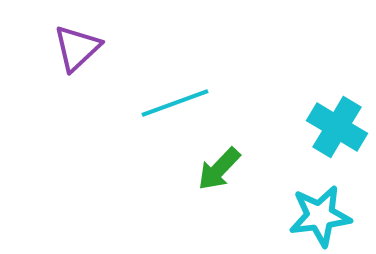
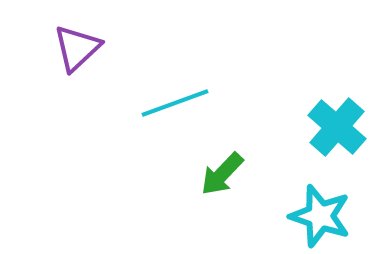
cyan cross: rotated 10 degrees clockwise
green arrow: moved 3 px right, 5 px down
cyan star: rotated 26 degrees clockwise
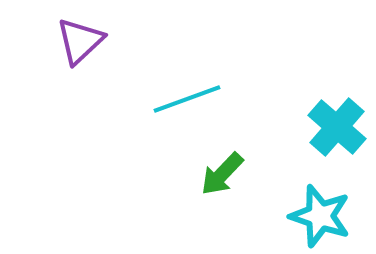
purple triangle: moved 3 px right, 7 px up
cyan line: moved 12 px right, 4 px up
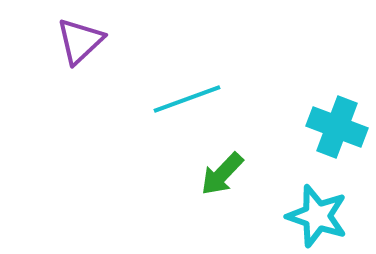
cyan cross: rotated 20 degrees counterclockwise
cyan star: moved 3 px left
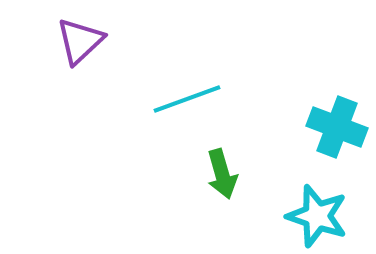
green arrow: rotated 60 degrees counterclockwise
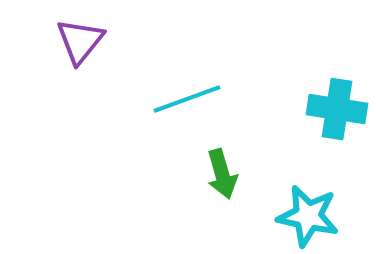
purple triangle: rotated 8 degrees counterclockwise
cyan cross: moved 18 px up; rotated 12 degrees counterclockwise
cyan star: moved 9 px left; rotated 6 degrees counterclockwise
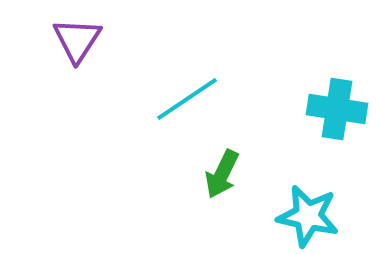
purple triangle: moved 3 px left, 1 px up; rotated 6 degrees counterclockwise
cyan line: rotated 14 degrees counterclockwise
green arrow: rotated 42 degrees clockwise
